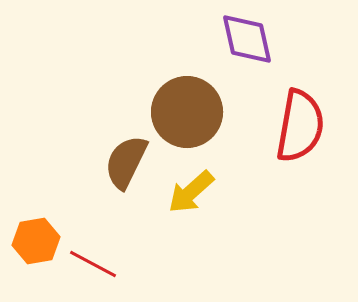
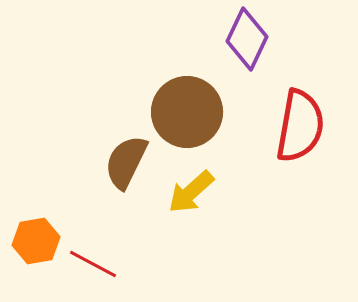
purple diamond: rotated 38 degrees clockwise
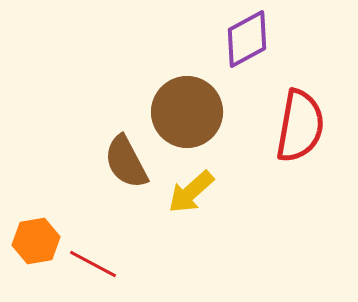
purple diamond: rotated 36 degrees clockwise
brown semicircle: rotated 54 degrees counterclockwise
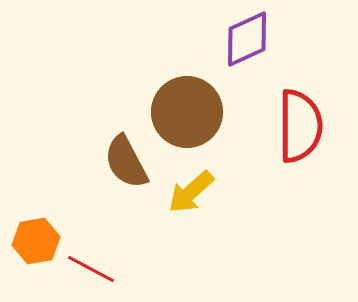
purple diamond: rotated 4 degrees clockwise
red semicircle: rotated 10 degrees counterclockwise
red line: moved 2 px left, 5 px down
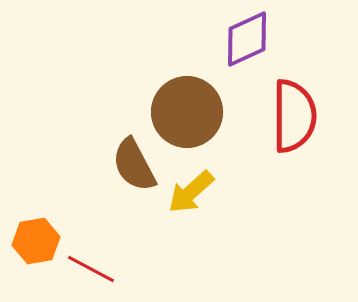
red semicircle: moved 6 px left, 10 px up
brown semicircle: moved 8 px right, 3 px down
